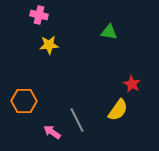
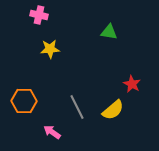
yellow star: moved 1 px right, 4 px down
yellow semicircle: moved 5 px left; rotated 15 degrees clockwise
gray line: moved 13 px up
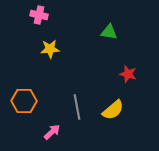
red star: moved 4 px left, 10 px up; rotated 12 degrees counterclockwise
gray line: rotated 15 degrees clockwise
pink arrow: rotated 102 degrees clockwise
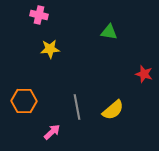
red star: moved 16 px right
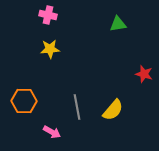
pink cross: moved 9 px right
green triangle: moved 9 px right, 8 px up; rotated 18 degrees counterclockwise
yellow semicircle: rotated 10 degrees counterclockwise
pink arrow: rotated 72 degrees clockwise
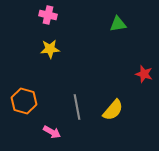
orange hexagon: rotated 15 degrees clockwise
